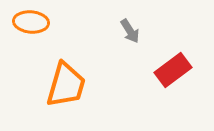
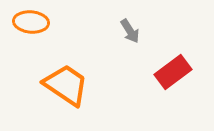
red rectangle: moved 2 px down
orange trapezoid: rotated 72 degrees counterclockwise
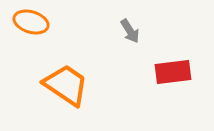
orange ellipse: rotated 12 degrees clockwise
red rectangle: rotated 30 degrees clockwise
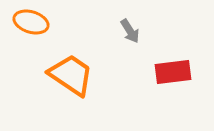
orange trapezoid: moved 5 px right, 10 px up
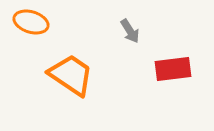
red rectangle: moved 3 px up
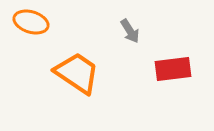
orange trapezoid: moved 6 px right, 2 px up
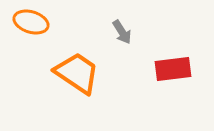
gray arrow: moved 8 px left, 1 px down
